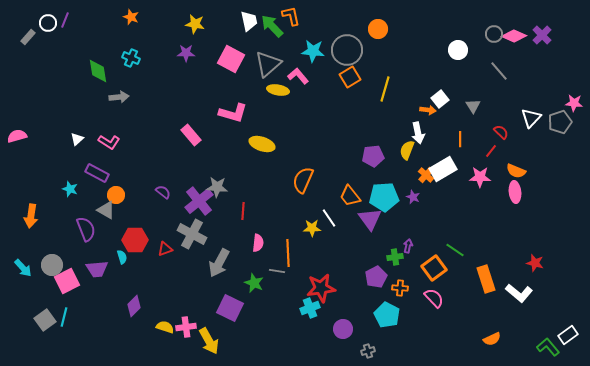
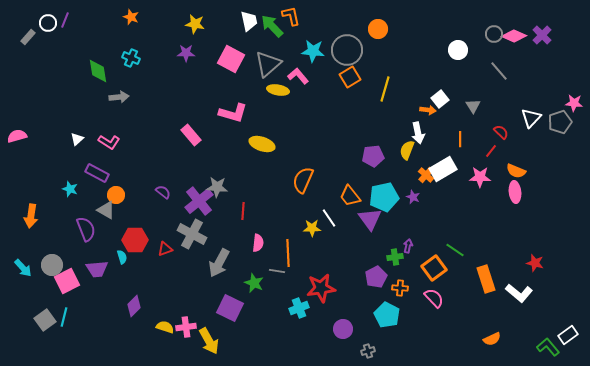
cyan pentagon at (384, 197): rotated 8 degrees counterclockwise
cyan cross at (310, 308): moved 11 px left
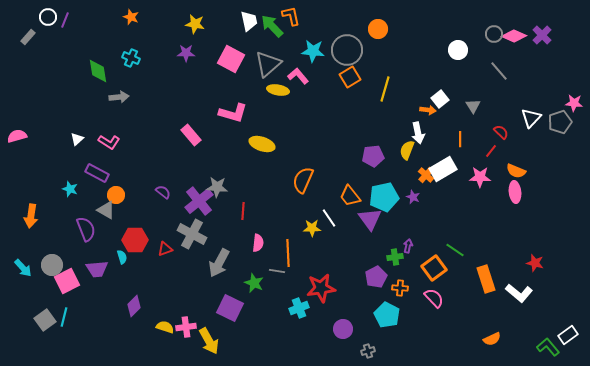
white circle at (48, 23): moved 6 px up
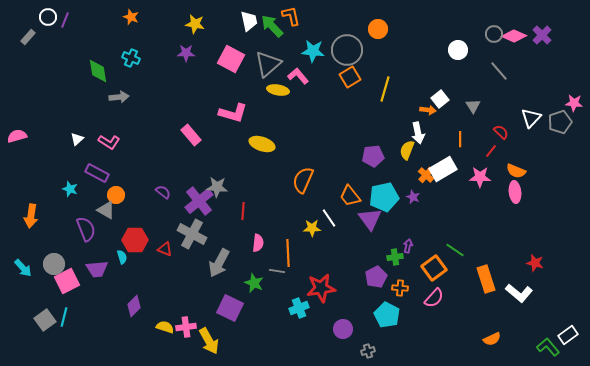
red triangle at (165, 249): rotated 42 degrees clockwise
gray circle at (52, 265): moved 2 px right, 1 px up
pink semicircle at (434, 298): rotated 85 degrees clockwise
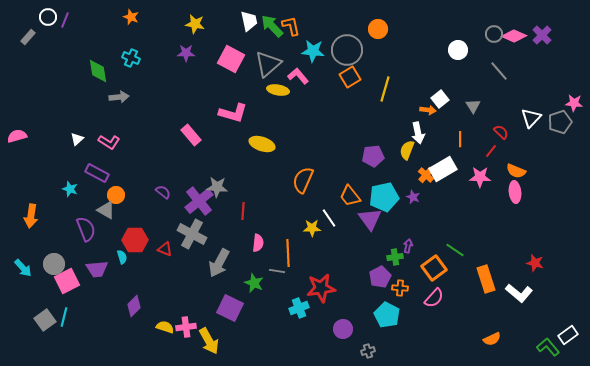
orange L-shape at (291, 16): moved 10 px down
purple pentagon at (376, 277): moved 4 px right
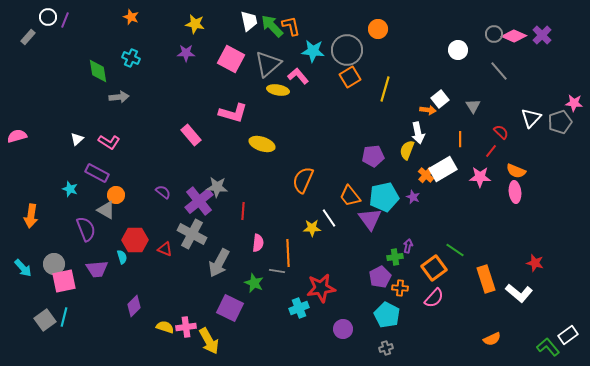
pink square at (67, 281): moved 3 px left; rotated 15 degrees clockwise
gray cross at (368, 351): moved 18 px right, 3 px up
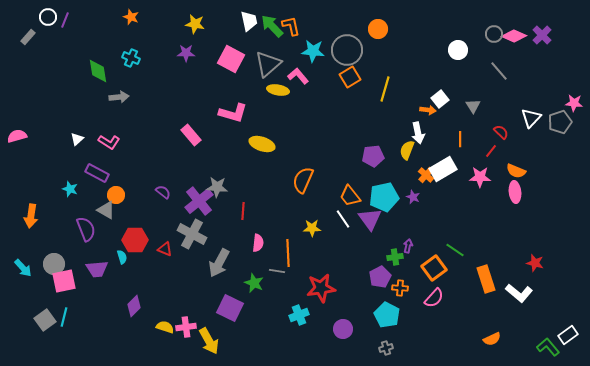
white line at (329, 218): moved 14 px right, 1 px down
cyan cross at (299, 308): moved 7 px down
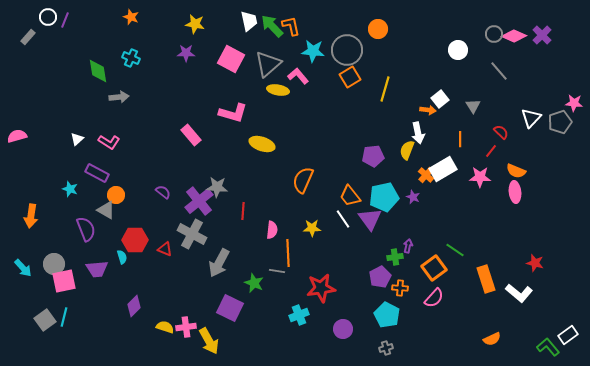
pink semicircle at (258, 243): moved 14 px right, 13 px up
